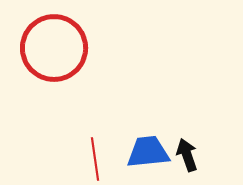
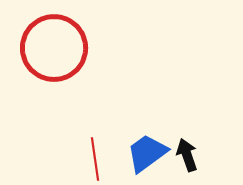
blue trapezoid: moved 1 px left, 1 px down; rotated 30 degrees counterclockwise
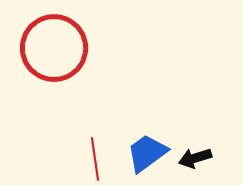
black arrow: moved 8 px right, 3 px down; rotated 88 degrees counterclockwise
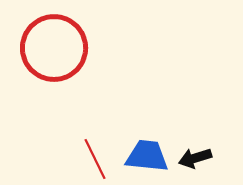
blue trapezoid: moved 3 px down; rotated 42 degrees clockwise
red line: rotated 18 degrees counterclockwise
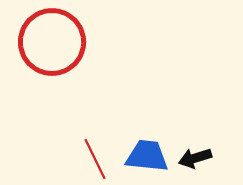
red circle: moved 2 px left, 6 px up
